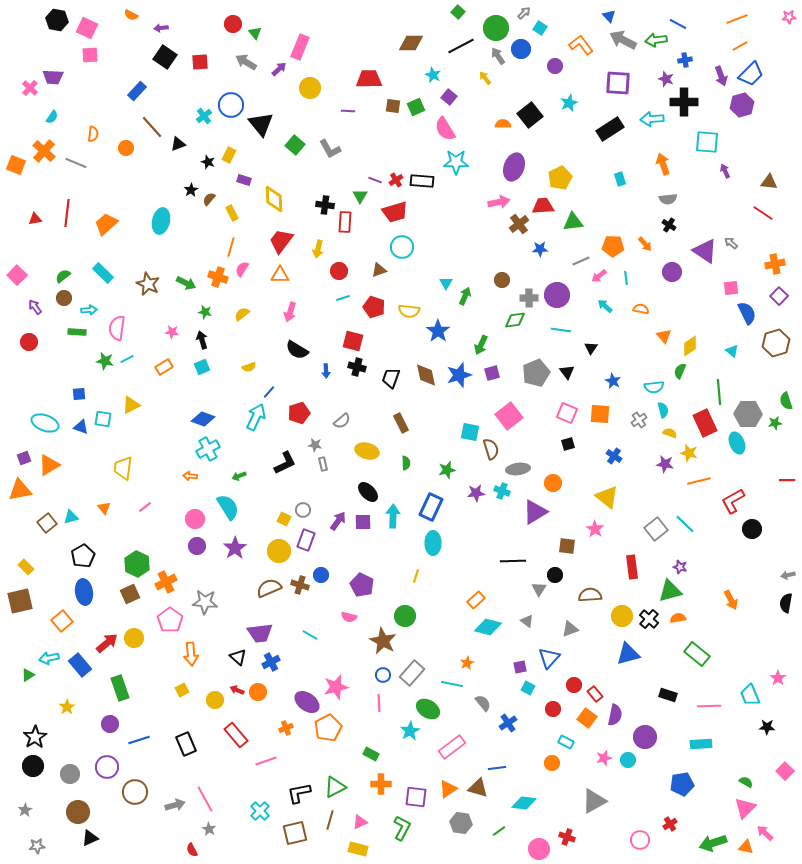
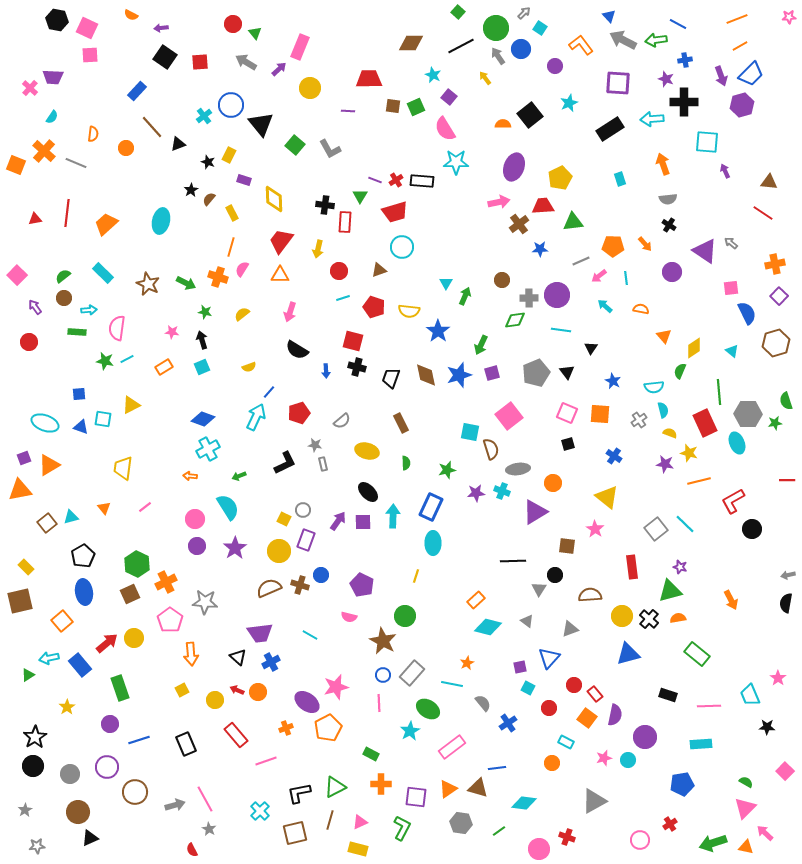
yellow diamond at (690, 346): moved 4 px right, 2 px down
red circle at (553, 709): moved 4 px left, 1 px up
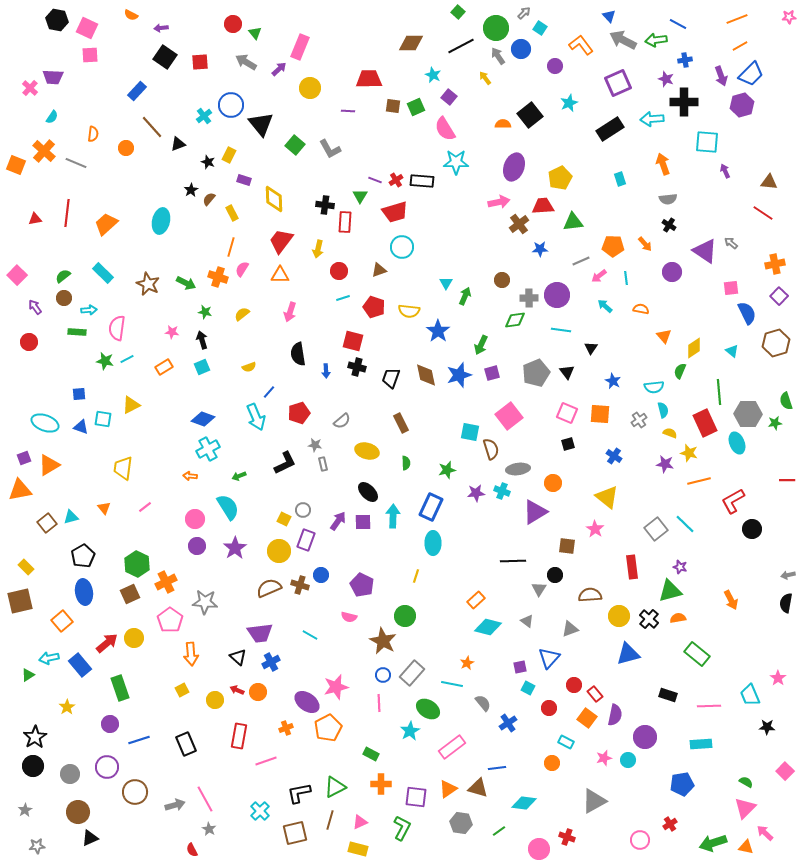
purple square at (618, 83): rotated 28 degrees counterclockwise
black semicircle at (297, 350): moved 1 px right, 4 px down; rotated 50 degrees clockwise
cyan arrow at (256, 417): rotated 132 degrees clockwise
yellow circle at (622, 616): moved 3 px left
red rectangle at (236, 735): moved 3 px right, 1 px down; rotated 50 degrees clockwise
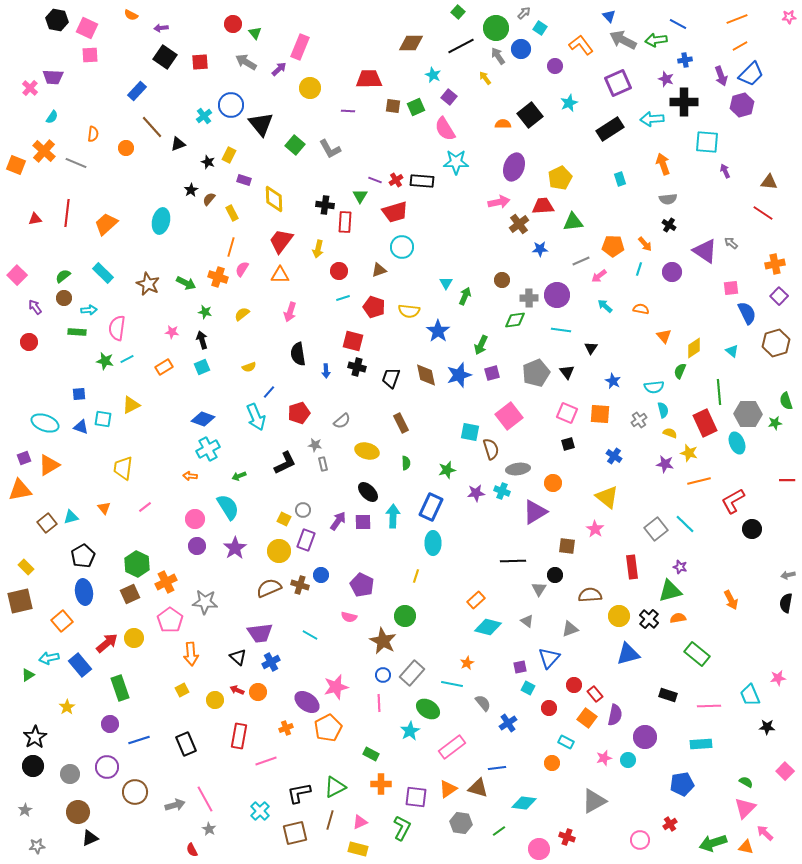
cyan line at (626, 278): moved 13 px right, 9 px up; rotated 24 degrees clockwise
pink star at (778, 678): rotated 28 degrees clockwise
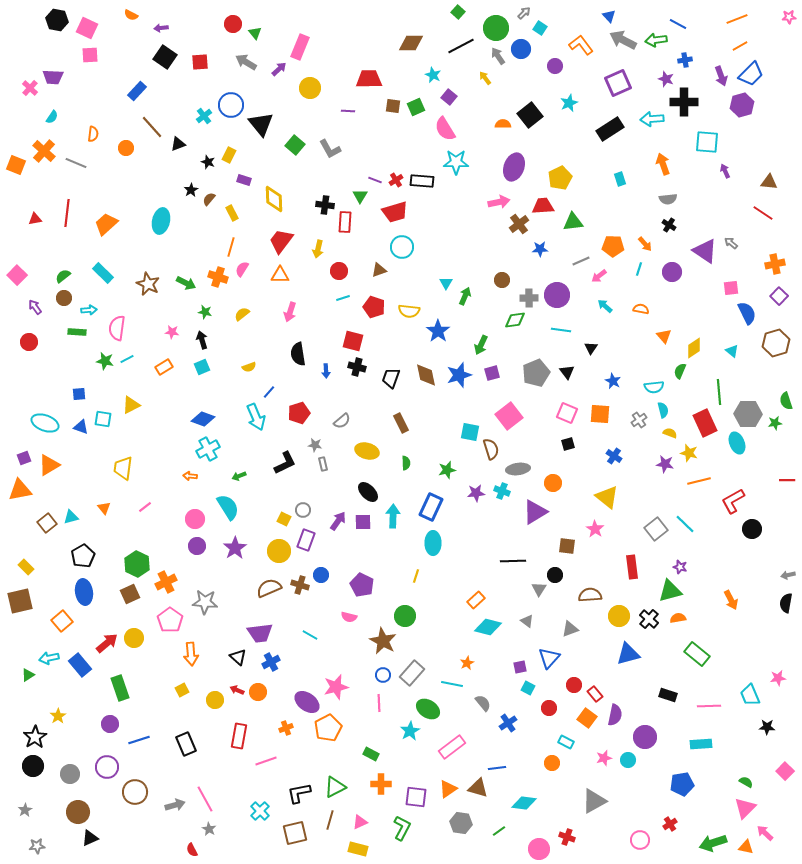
yellow star at (67, 707): moved 9 px left, 9 px down
